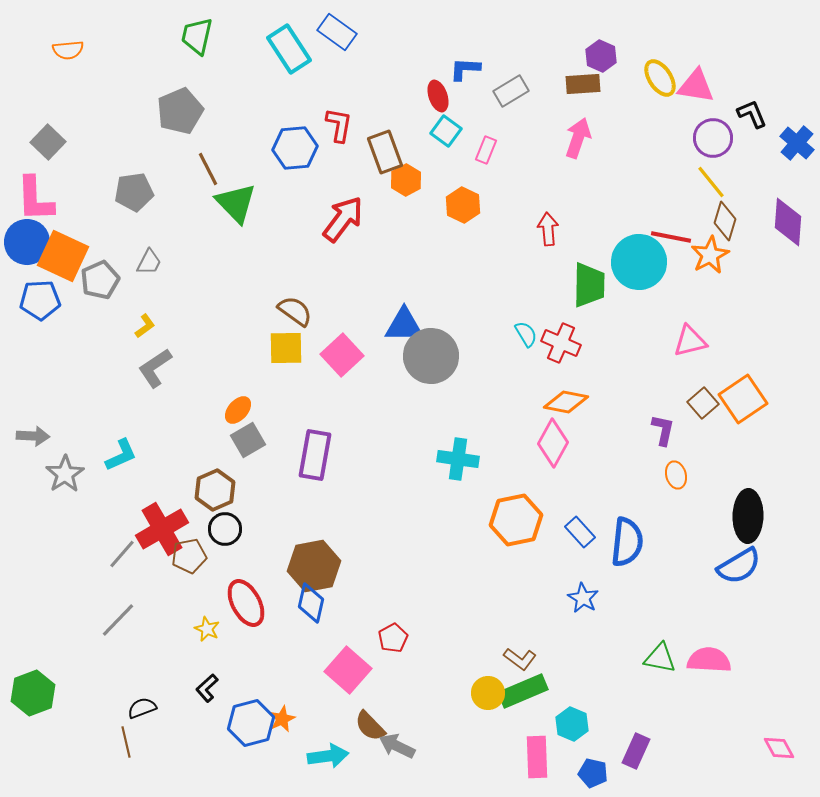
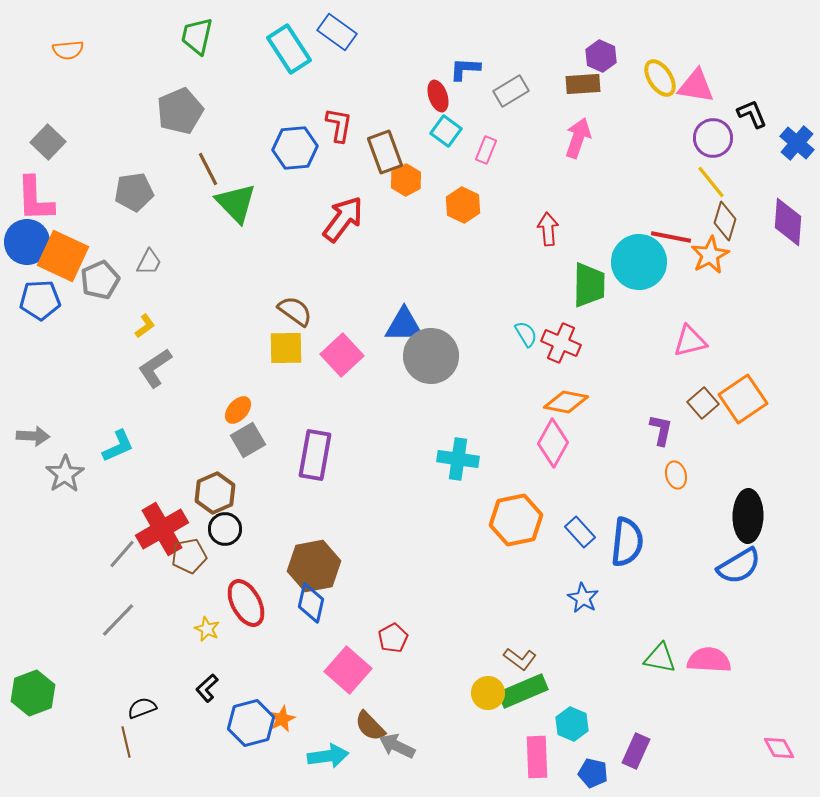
purple L-shape at (663, 430): moved 2 px left
cyan L-shape at (121, 455): moved 3 px left, 9 px up
brown hexagon at (215, 490): moved 3 px down
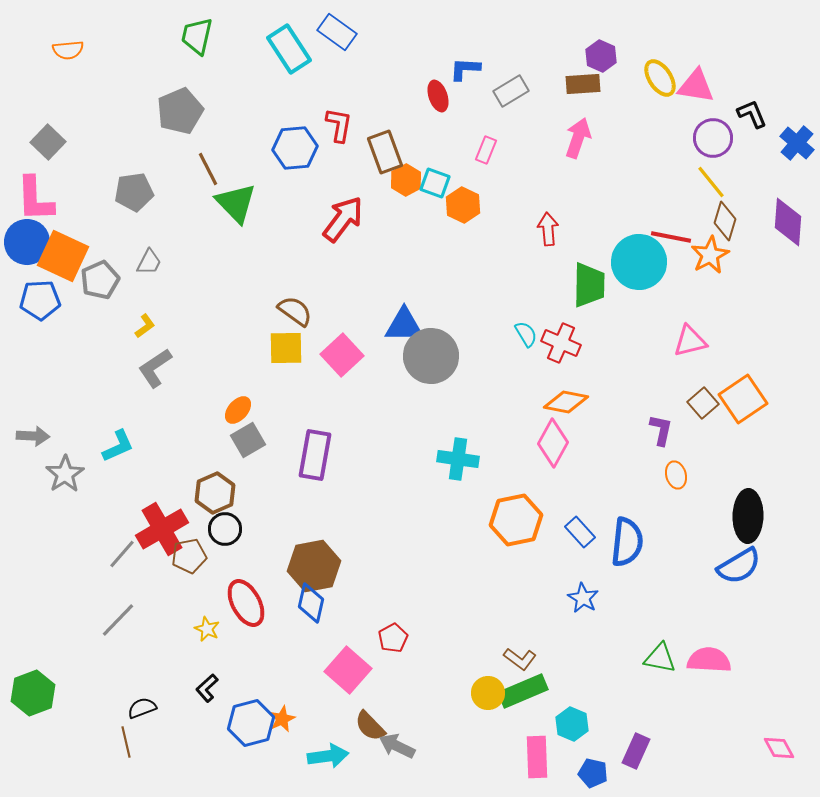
cyan square at (446, 131): moved 11 px left, 52 px down; rotated 16 degrees counterclockwise
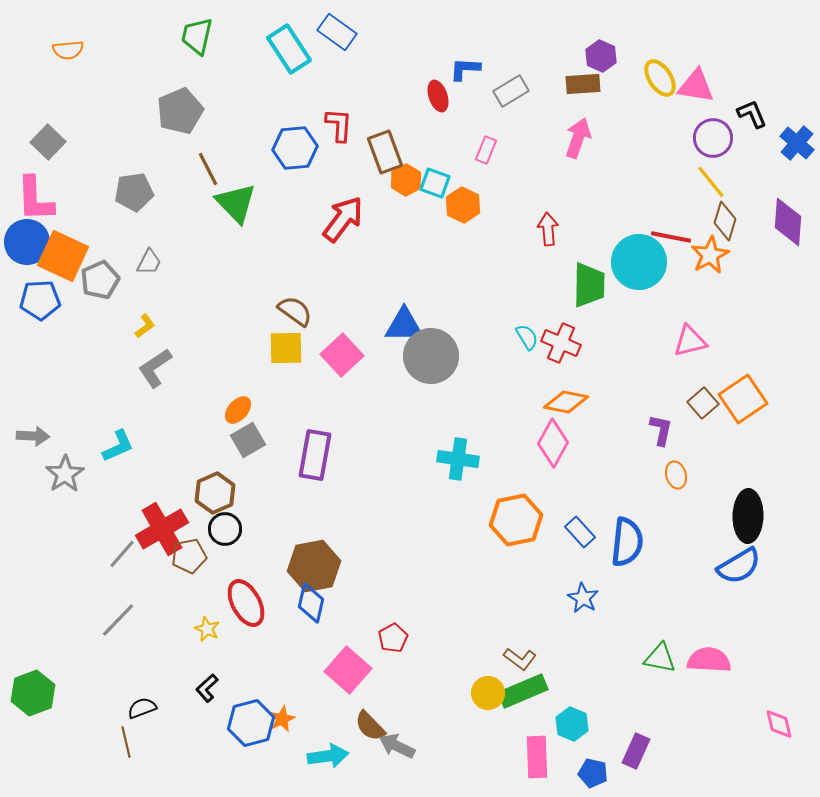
red L-shape at (339, 125): rotated 6 degrees counterclockwise
cyan semicircle at (526, 334): moved 1 px right, 3 px down
pink diamond at (779, 748): moved 24 px up; rotated 16 degrees clockwise
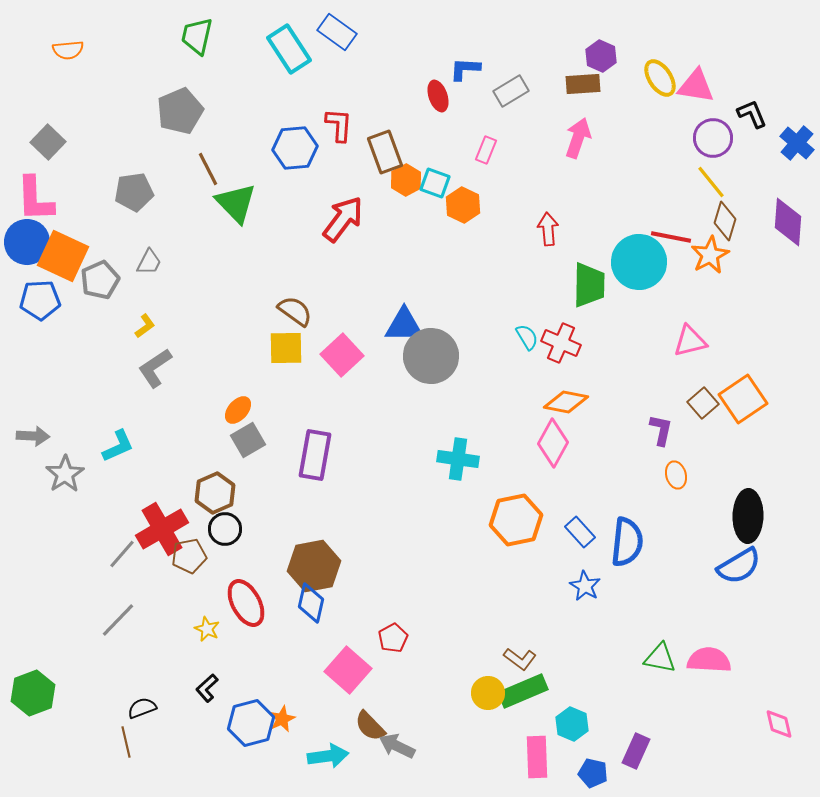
blue star at (583, 598): moved 2 px right, 12 px up
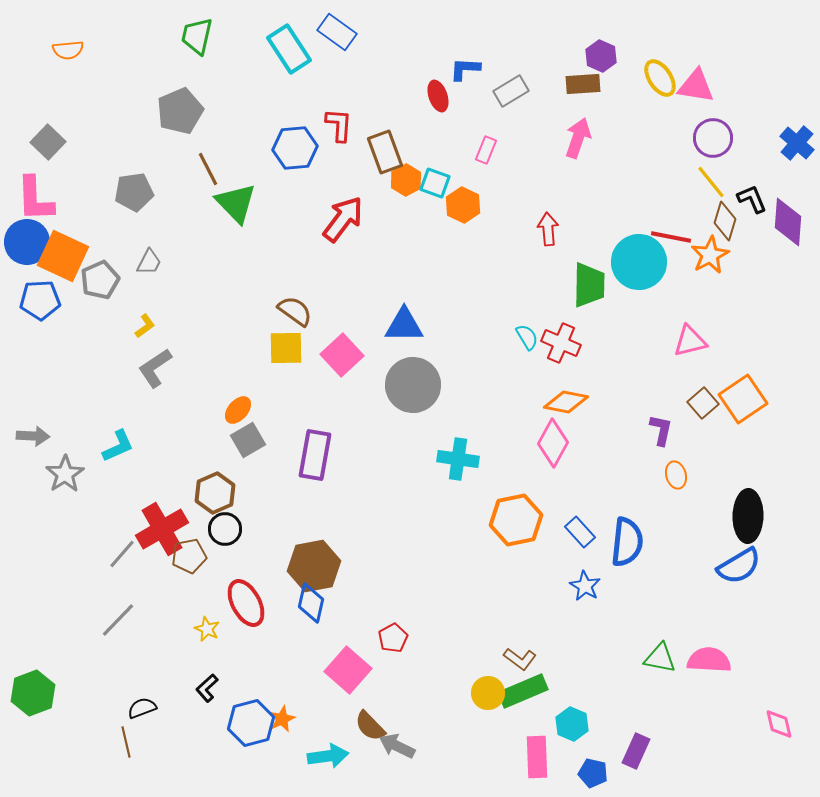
black L-shape at (752, 114): moved 85 px down
gray circle at (431, 356): moved 18 px left, 29 px down
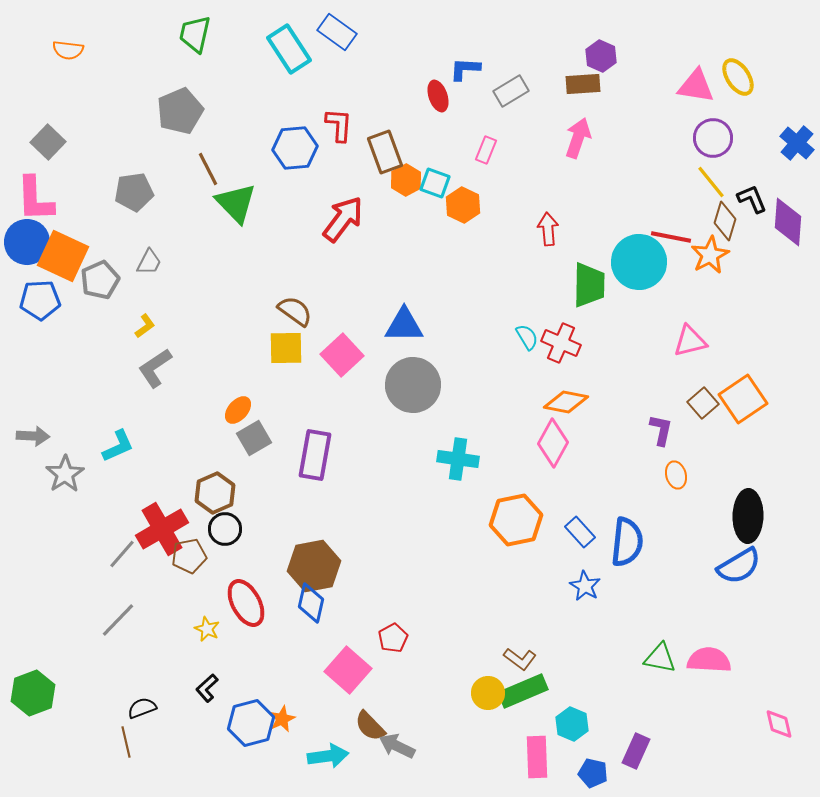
green trapezoid at (197, 36): moved 2 px left, 2 px up
orange semicircle at (68, 50): rotated 12 degrees clockwise
yellow ellipse at (660, 78): moved 78 px right, 1 px up
gray square at (248, 440): moved 6 px right, 2 px up
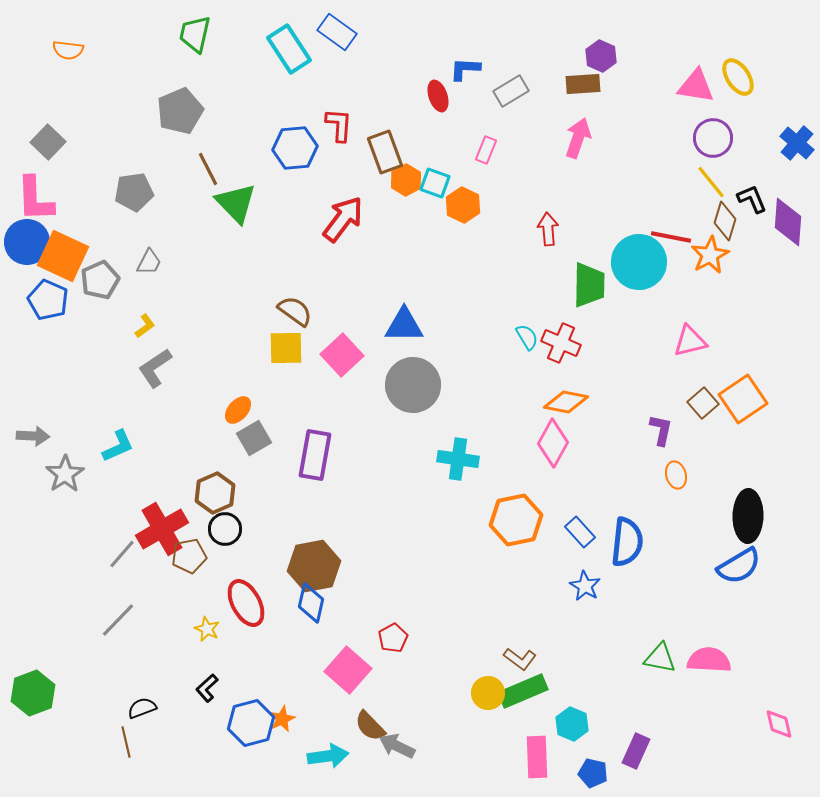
blue pentagon at (40, 300): moved 8 px right; rotated 27 degrees clockwise
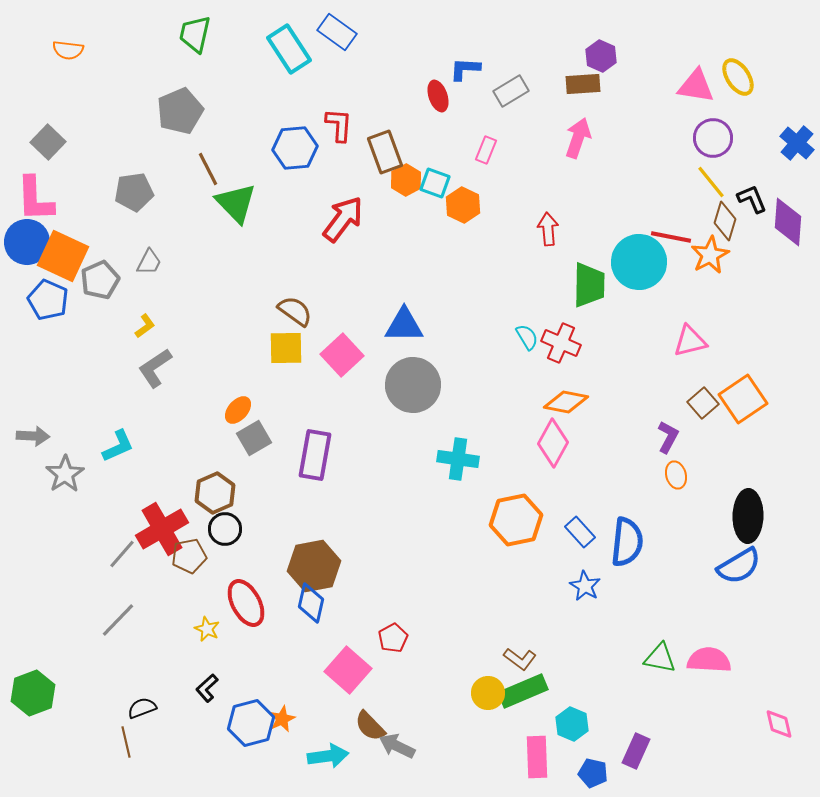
purple L-shape at (661, 430): moved 7 px right, 7 px down; rotated 16 degrees clockwise
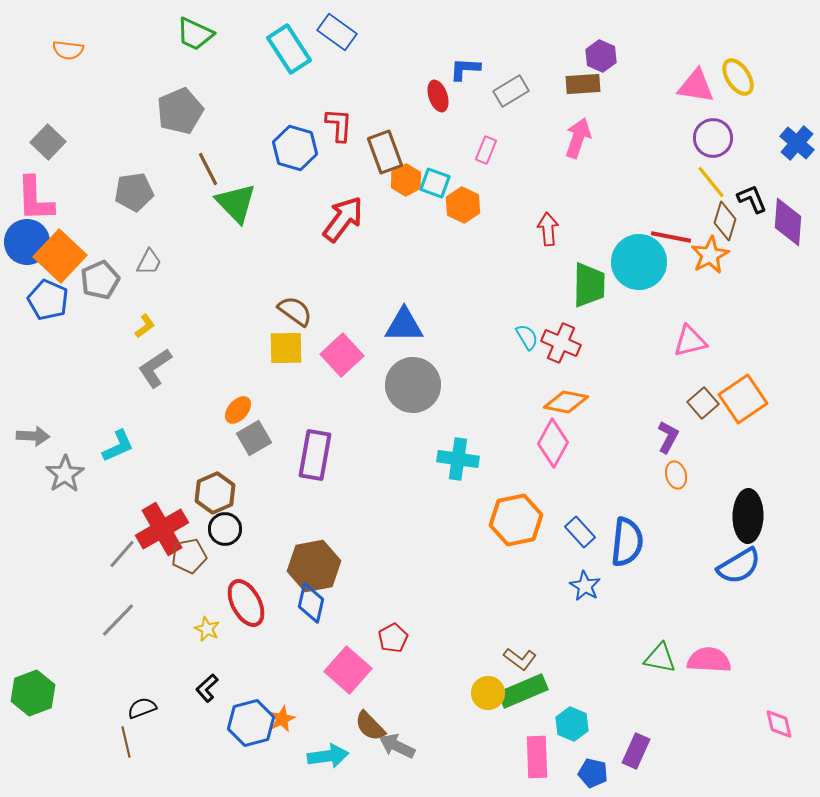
green trapezoid at (195, 34): rotated 78 degrees counterclockwise
blue hexagon at (295, 148): rotated 21 degrees clockwise
orange square at (63, 256): moved 3 px left; rotated 18 degrees clockwise
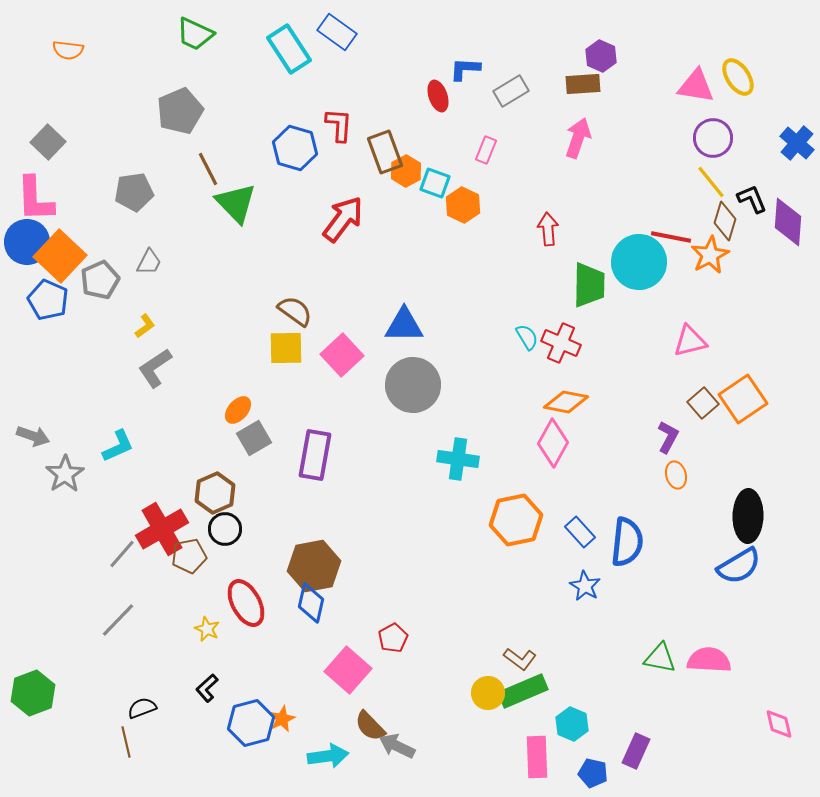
orange hexagon at (406, 180): moved 9 px up
gray arrow at (33, 436): rotated 16 degrees clockwise
